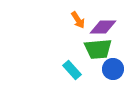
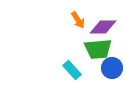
blue circle: moved 1 px left, 1 px up
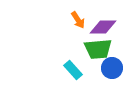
cyan rectangle: moved 1 px right
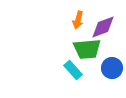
orange arrow: rotated 48 degrees clockwise
purple diamond: rotated 20 degrees counterclockwise
green trapezoid: moved 11 px left
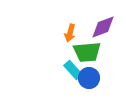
orange arrow: moved 8 px left, 13 px down
green trapezoid: moved 3 px down
blue circle: moved 23 px left, 10 px down
